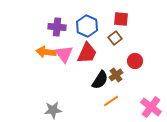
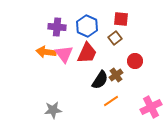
pink cross: rotated 25 degrees clockwise
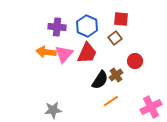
pink triangle: rotated 18 degrees clockwise
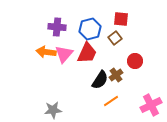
blue hexagon: moved 3 px right, 3 px down; rotated 20 degrees clockwise
pink cross: moved 2 px up
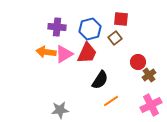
pink triangle: rotated 18 degrees clockwise
red circle: moved 3 px right, 1 px down
brown cross: moved 33 px right
gray star: moved 7 px right
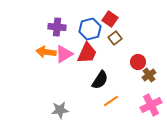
red square: moved 11 px left; rotated 28 degrees clockwise
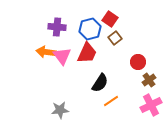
pink triangle: moved 2 px left, 2 px down; rotated 36 degrees counterclockwise
brown cross: moved 5 px down
black semicircle: moved 3 px down
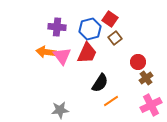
brown cross: moved 3 px left, 2 px up
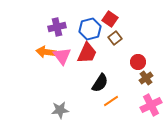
purple cross: rotated 18 degrees counterclockwise
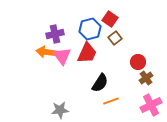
purple cross: moved 2 px left, 7 px down
orange line: rotated 14 degrees clockwise
